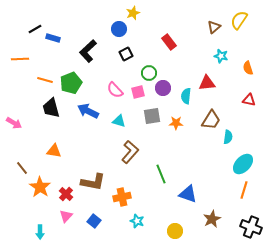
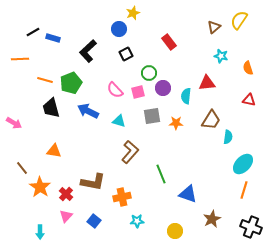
black line at (35, 29): moved 2 px left, 3 px down
cyan star at (137, 221): rotated 24 degrees counterclockwise
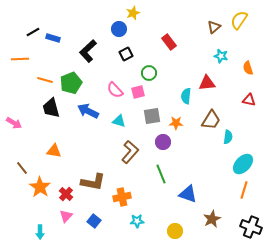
purple circle at (163, 88): moved 54 px down
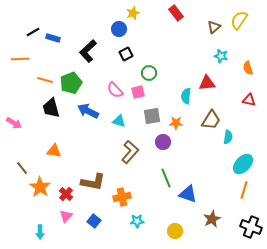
red rectangle at (169, 42): moved 7 px right, 29 px up
green line at (161, 174): moved 5 px right, 4 px down
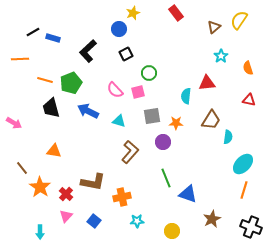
cyan star at (221, 56): rotated 24 degrees clockwise
yellow circle at (175, 231): moved 3 px left
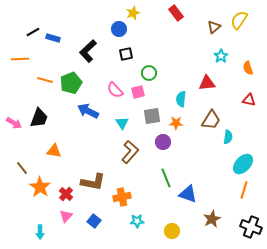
black square at (126, 54): rotated 16 degrees clockwise
cyan semicircle at (186, 96): moved 5 px left, 3 px down
black trapezoid at (51, 108): moved 12 px left, 10 px down; rotated 145 degrees counterclockwise
cyan triangle at (119, 121): moved 3 px right, 2 px down; rotated 40 degrees clockwise
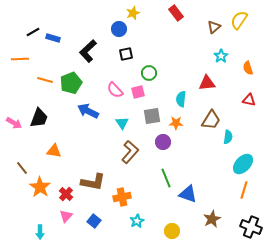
cyan star at (137, 221): rotated 24 degrees counterclockwise
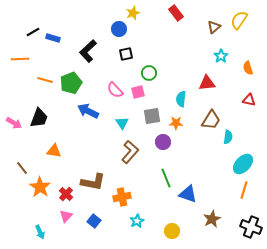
cyan arrow at (40, 232): rotated 24 degrees counterclockwise
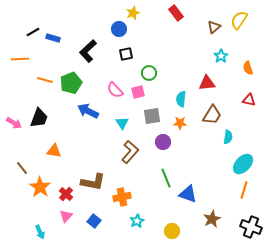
brown trapezoid at (211, 120): moved 1 px right, 5 px up
orange star at (176, 123): moved 4 px right
